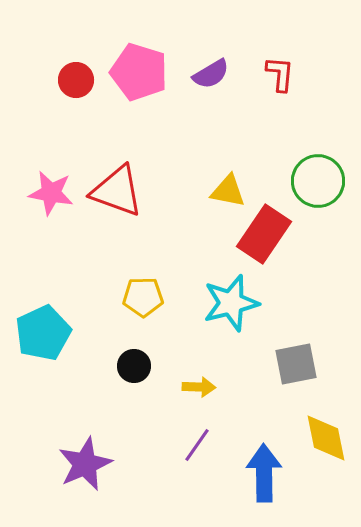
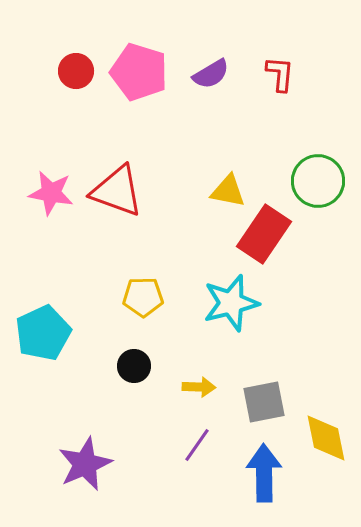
red circle: moved 9 px up
gray square: moved 32 px left, 38 px down
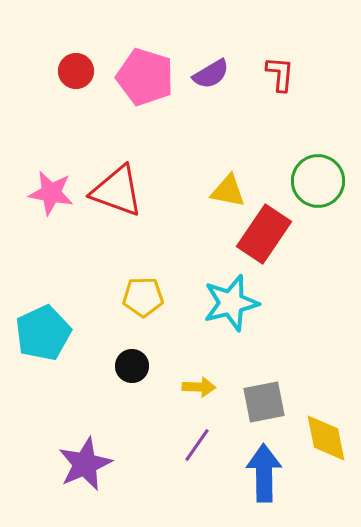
pink pentagon: moved 6 px right, 5 px down
black circle: moved 2 px left
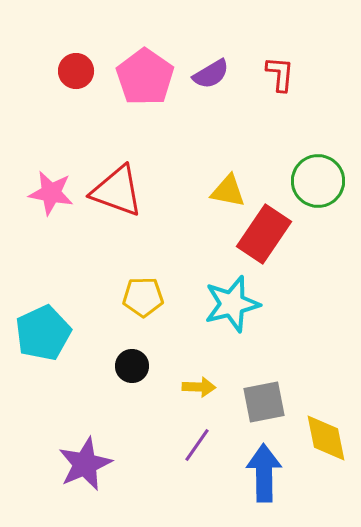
pink pentagon: rotated 18 degrees clockwise
cyan star: moved 1 px right, 1 px down
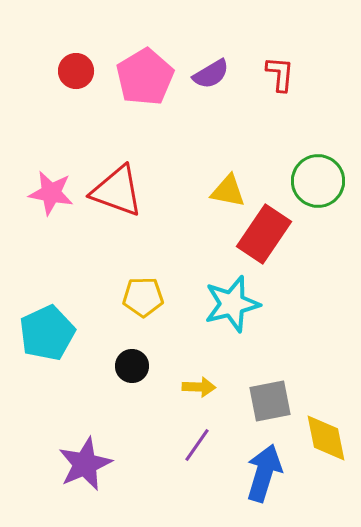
pink pentagon: rotated 6 degrees clockwise
cyan pentagon: moved 4 px right
gray square: moved 6 px right, 1 px up
blue arrow: rotated 18 degrees clockwise
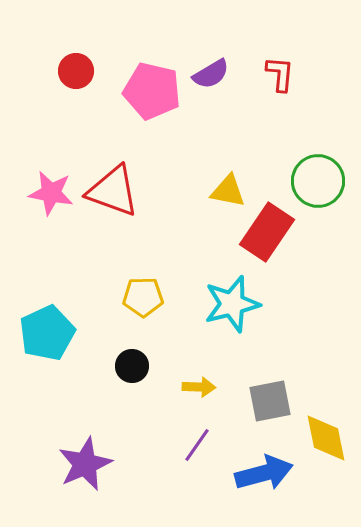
pink pentagon: moved 7 px right, 14 px down; rotated 28 degrees counterclockwise
red triangle: moved 4 px left
red rectangle: moved 3 px right, 2 px up
blue arrow: rotated 58 degrees clockwise
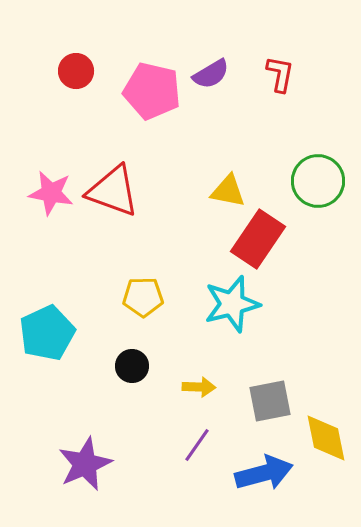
red L-shape: rotated 6 degrees clockwise
red rectangle: moved 9 px left, 7 px down
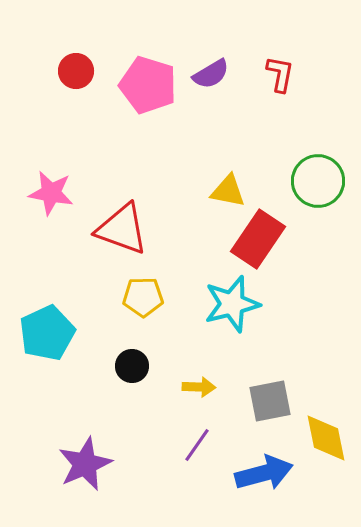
pink pentagon: moved 4 px left, 6 px up; rotated 4 degrees clockwise
red triangle: moved 9 px right, 38 px down
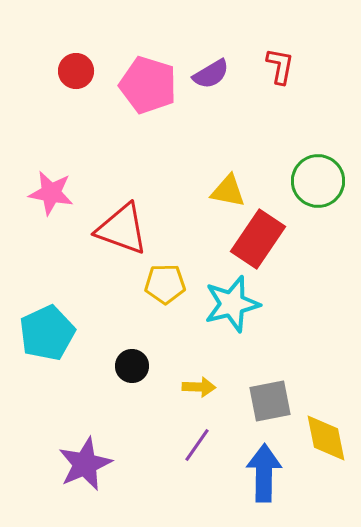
red L-shape: moved 8 px up
yellow pentagon: moved 22 px right, 13 px up
blue arrow: rotated 74 degrees counterclockwise
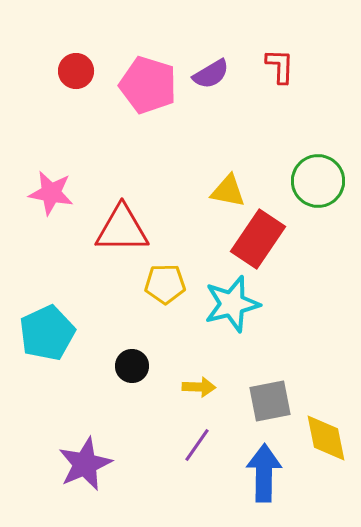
red L-shape: rotated 9 degrees counterclockwise
red triangle: rotated 20 degrees counterclockwise
